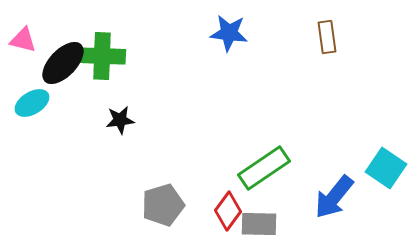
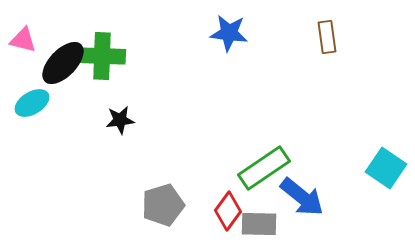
blue arrow: moved 32 px left; rotated 90 degrees counterclockwise
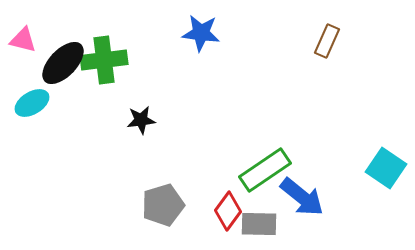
blue star: moved 28 px left
brown rectangle: moved 4 px down; rotated 32 degrees clockwise
green cross: moved 2 px right, 4 px down; rotated 9 degrees counterclockwise
black star: moved 21 px right
green rectangle: moved 1 px right, 2 px down
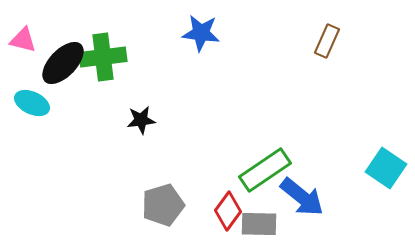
green cross: moved 1 px left, 3 px up
cyan ellipse: rotated 56 degrees clockwise
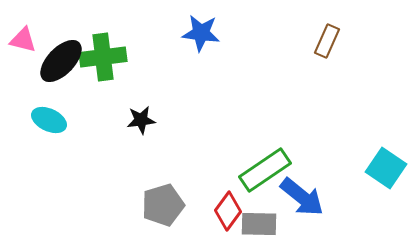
black ellipse: moved 2 px left, 2 px up
cyan ellipse: moved 17 px right, 17 px down
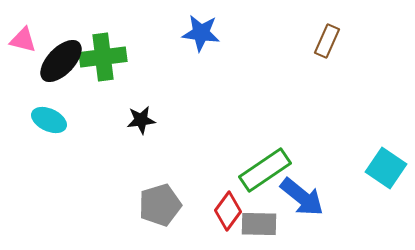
gray pentagon: moved 3 px left
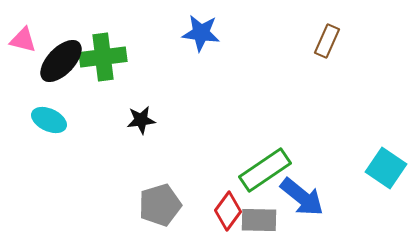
gray rectangle: moved 4 px up
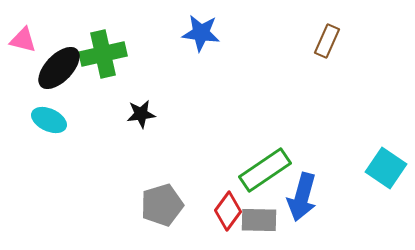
green cross: moved 3 px up; rotated 6 degrees counterclockwise
black ellipse: moved 2 px left, 7 px down
black star: moved 6 px up
blue arrow: rotated 66 degrees clockwise
gray pentagon: moved 2 px right
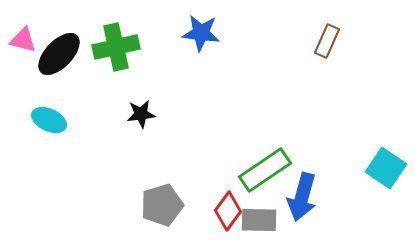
green cross: moved 13 px right, 7 px up
black ellipse: moved 14 px up
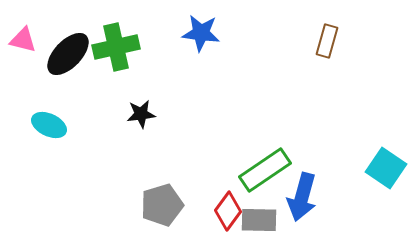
brown rectangle: rotated 8 degrees counterclockwise
black ellipse: moved 9 px right
cyan ellipse: moved 5 px down
